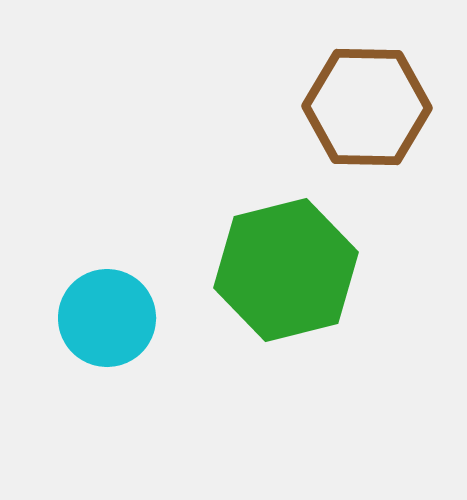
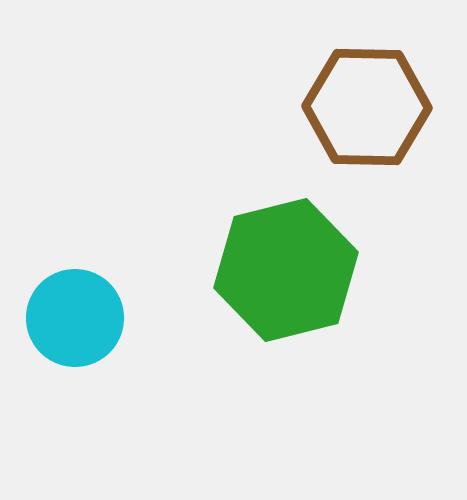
cyan circle: moved 32 px left
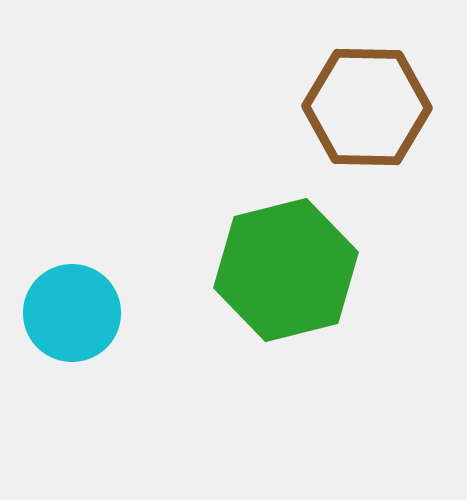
cyan circle: moved 3 px left, 5 px up
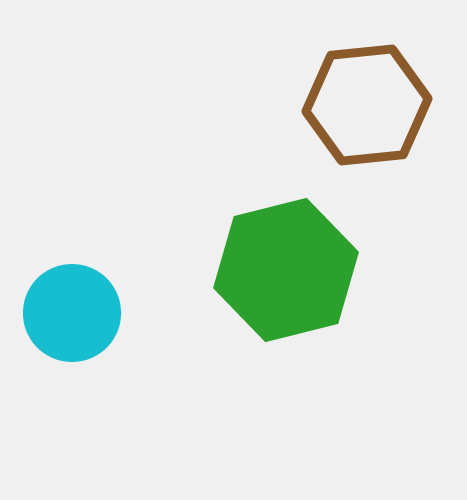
brown hexagon: moved 2 px up; rotated 7 degrees counterclockwise
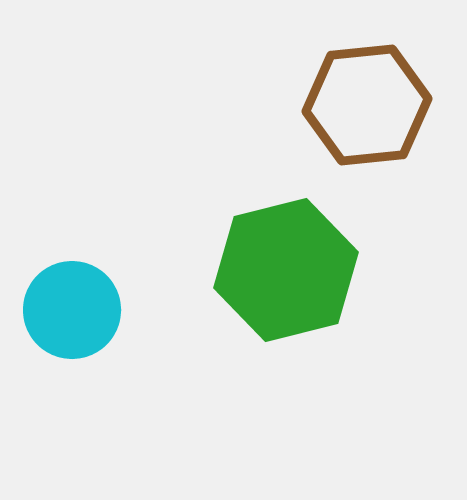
cyan circle: moved 3 px up
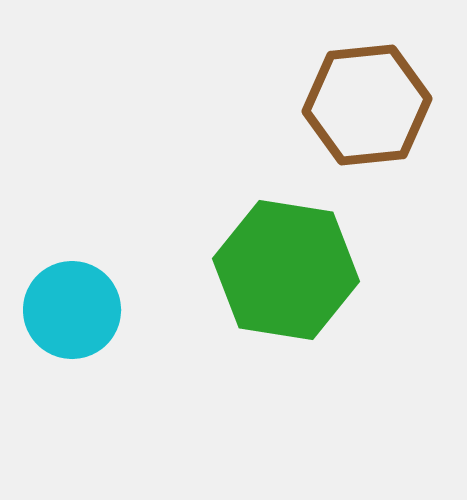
green hexagon: rotated 23 degrees clockwise
